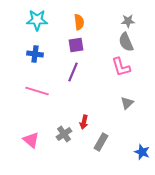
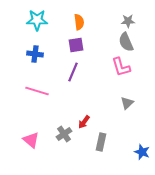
red arrow: rotated 24 degrees clockwise
gray rectangle: rotated 18 degrees counterclockwise
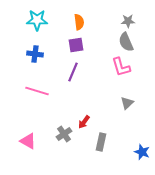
pink triangle: moved 3 px left, 1 px down; rotated 12 degrees counterclockwise
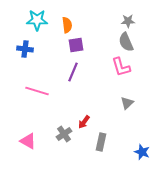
orange semicircle: moved 12 px left, 3 px down
blue cross: moved 10 px left, 5 px up
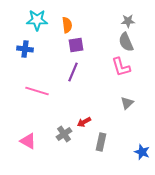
red arrow: rotated 24 degrees clockwise
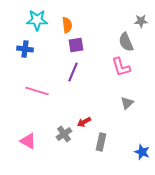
gray star: moved 13 px right
